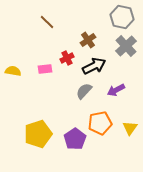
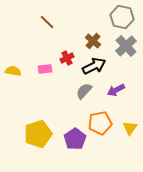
brown cross: moved 5 px right, 1 px down; rotated 14 degrees counterclockwise
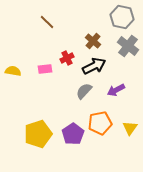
gray cross: moved 2 px right; rotated 10 degrees counterclockwise
purple pentagon: moved 2 px left, 5 px up
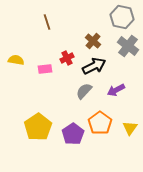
brown line: rotated 28 degrees clockwise
yellow semicircle: moved 3 px right, 11 px up
orange pentagon: rotated 25 degrees counterclockwise
yellow pentagon: moved 7 px up; rotated 16 degrees counterclockwise
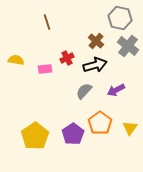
gray hexagon: moved 2 px left, 1 px down
brown cross: moved 3 px right
black arrow: moved 1 px right, 1 px up; rotated 10 degrees clockwise
yellow pentagon: moved 3 px left, 9 px down
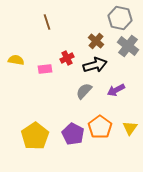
orange pentagon: moved 4 px down
purple pentagon: rotated 10 degrees counterclockwise
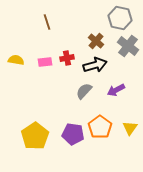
red cross: rotated 16 degrees clockwise
pink rectangle: moved 7 px up
purple pentagon: rotated 20 degrees counterclockwise
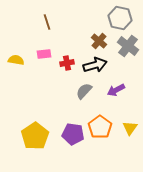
brown cross: moved 3 px right
red cross: moved 5 px down
pink rectangle: moved 1 px left, 8 px up
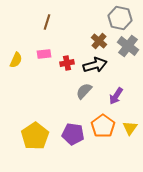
brown line: rotated 35 degrees clockwise
yellow semicircle: rotated 105 degrees clockwise
purple arrow: moved 6 px down; rotated 30 degrees counterclockwise
orange pentagon: moved 3 px right, 1 px up
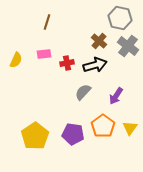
gray semicircle: moved 1 px left, 1 px down
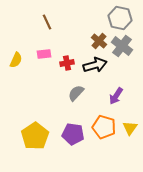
brown line: rotated 42 degrees counterclockwise
gray cross: moved 6 px left
gray semicircle: moved 7 px left, 1 px down
orange pentagon: moved 1 px right, 1 px down; rotated 20 degrees counterclockwise
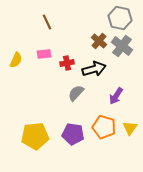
black arrow: moved 1 px left, 4 px down
yellow pentagon: rotated 28 degrees clockwise
